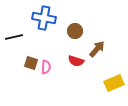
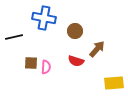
brown square: rotated 16 degrees counterclockwise
yellow rectangle: rotated 18 degrees clockwise
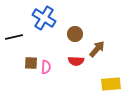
blue cross: rotated 20 degrees clockwise
brown circle: moved 3 px down
red semicircle: rotated 14 degrees counterclockwise
yellow rectangle: moved 3 px left, 1 px down
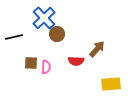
blue cross: rotated 15 degrees clockwise
brown circle: moved 18 px left
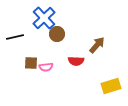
black line: moved 1 px right
brown arrow: moved 4 px up
pink semicircle: rotated 80 degrees clockwise
yellow rectangle: moved 2 px down; rotated 12 degrees counterclockwise
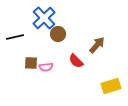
brown circle: moved 1 px right
red semicircle: rotated 42 degrees clockwise
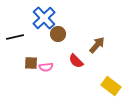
yellow rectangle: rotated 54 degrees clockwise
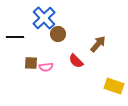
black line: rotated 12 degrees clockwise
brown arrow: moved 1 px right, 1 px up
yellow rectangle: moved 3 px right; rotated 18 degrees counterclockwise
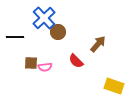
brown circle: moved 2 px up
pink semicircle: moved 1 px left
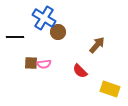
blue cross: rotated 15 degrees counterclockwise
brown arrow: moved 1 px left, 1 px down
red semicircle: moved 4 px right, 10 px down
pink semicircle: moved 1 px left, 3 px up
yellow rectangle: moved 4 px left, 3 px down
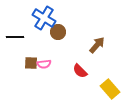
yellow rectangle: rotated 30 degrees clockwise
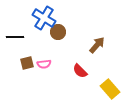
brown square: moved 4 px left; rotated 16 degrees counterclockwise
